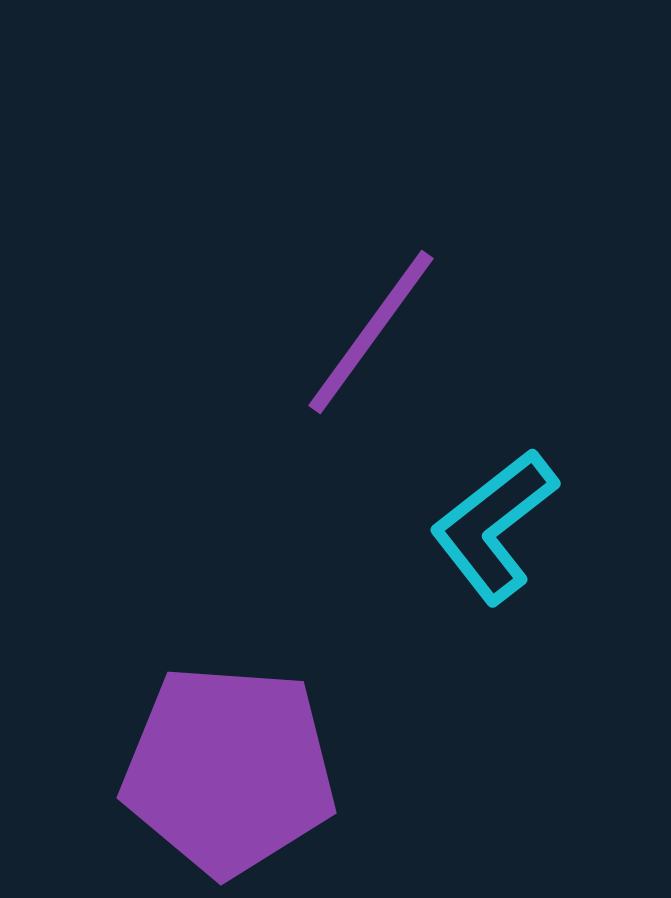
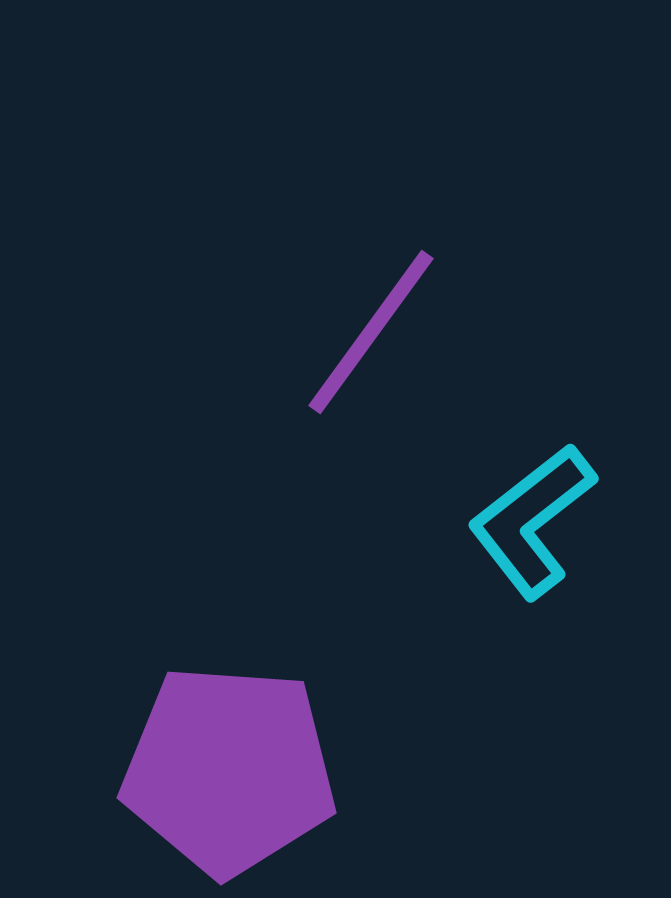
cyan L-shape: moved 38 px right, 5 px up
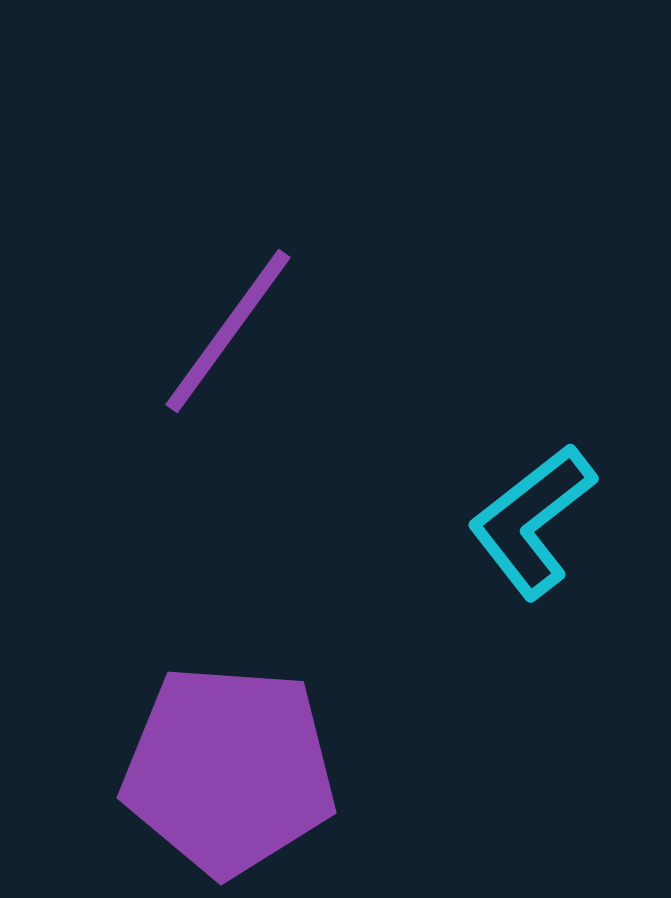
purple line: moved 143 px left, 1 px up
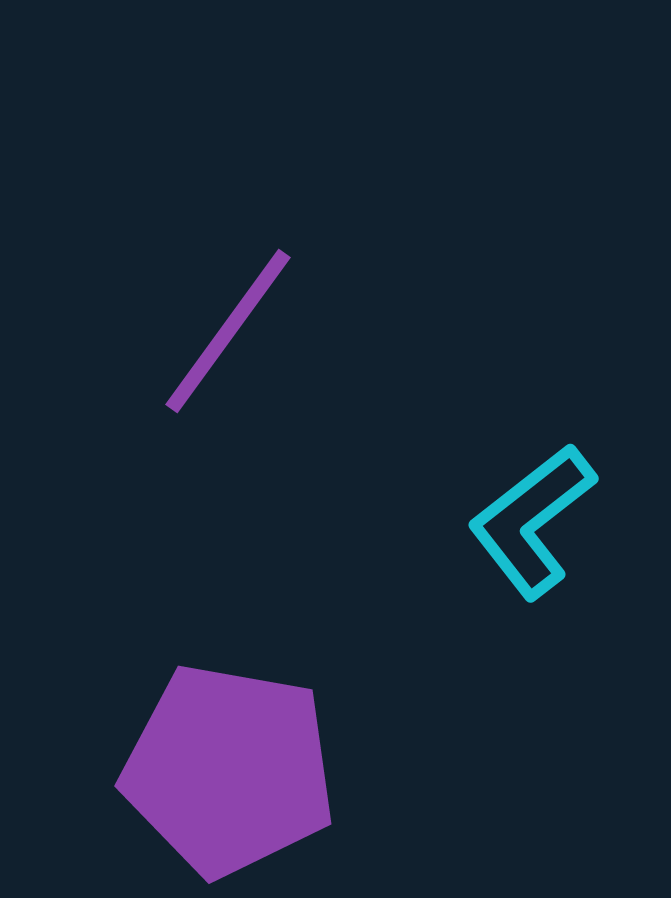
purple pentagon: rotated 6 degrees clockwise
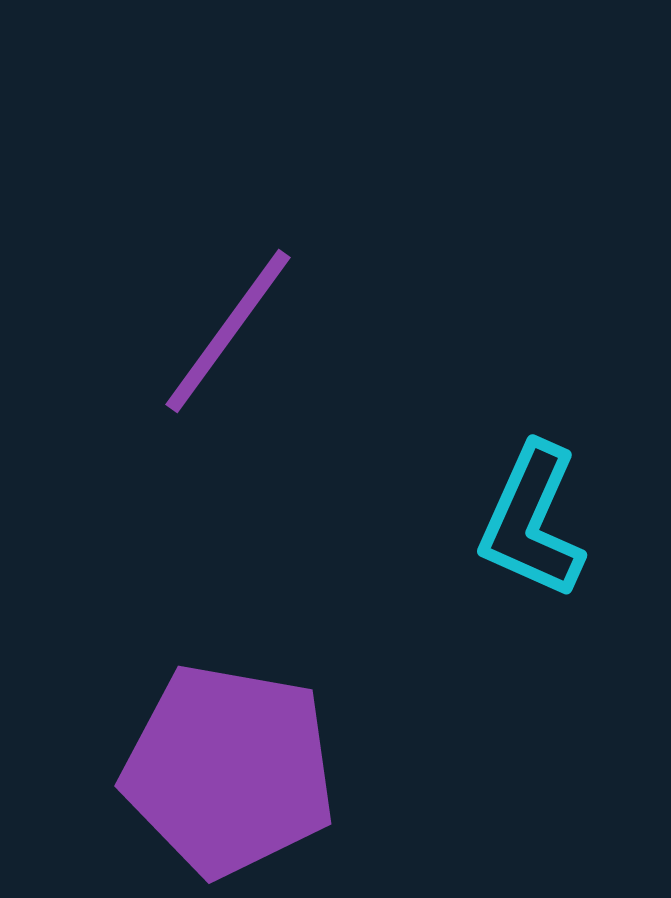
cyan L-shape: rotated 28 degrees counterclockwise
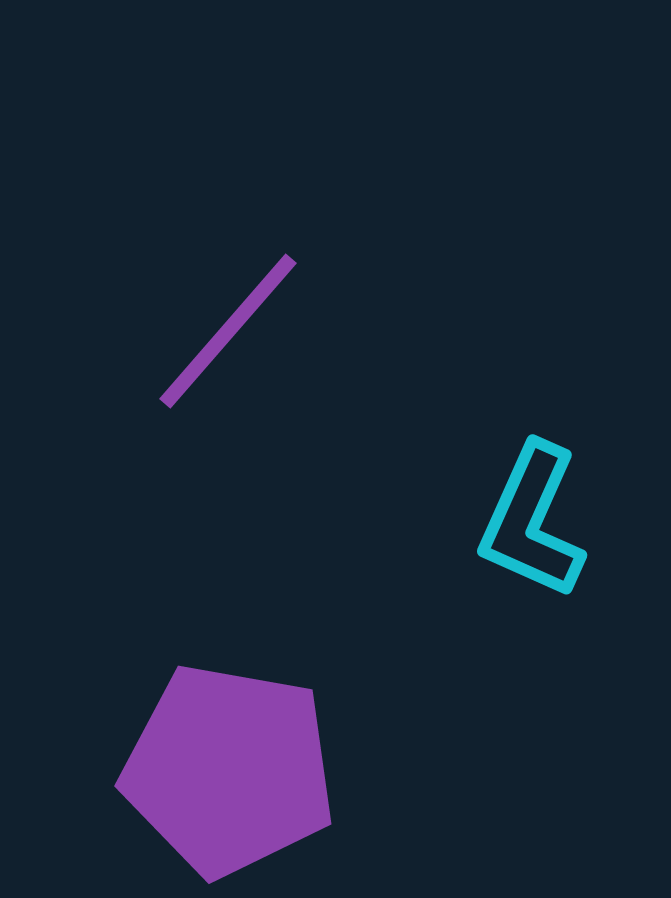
purple line: rotated 5 degrees clockwise
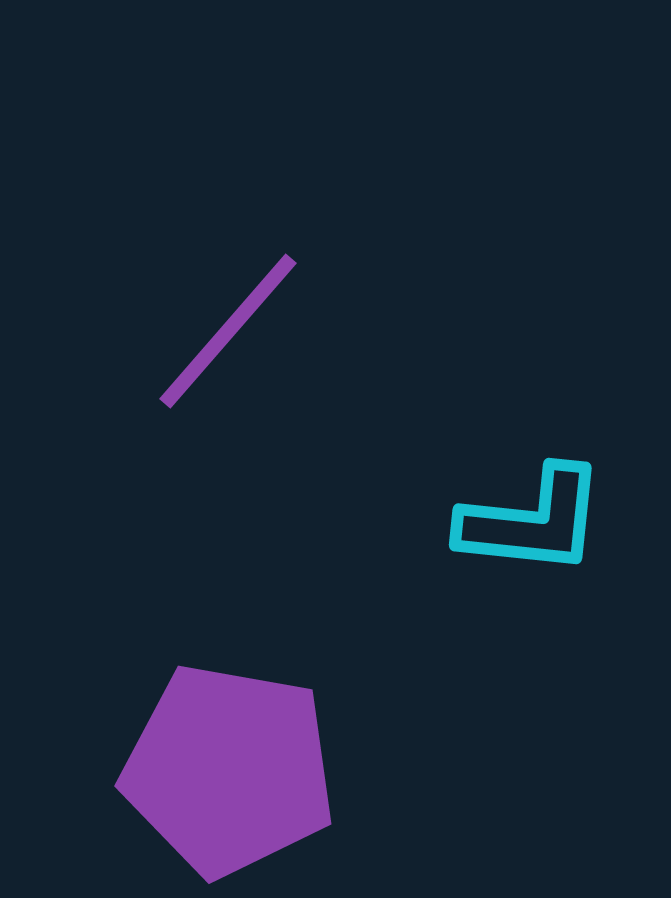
cyan L-shape: rotated 108 degrees counterclockwise
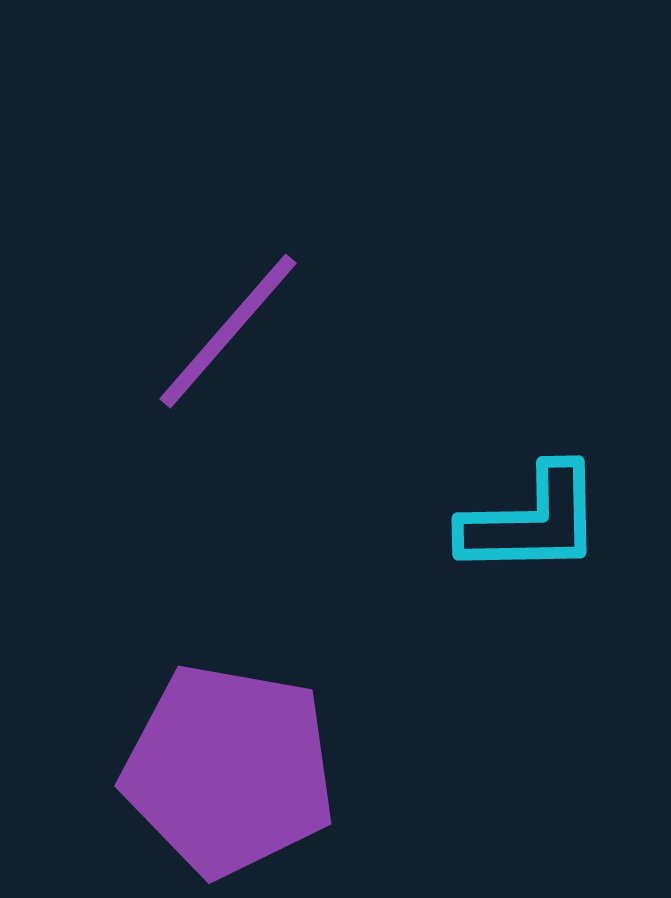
cyan L-shape: rotated 7 degrees counterclockwise
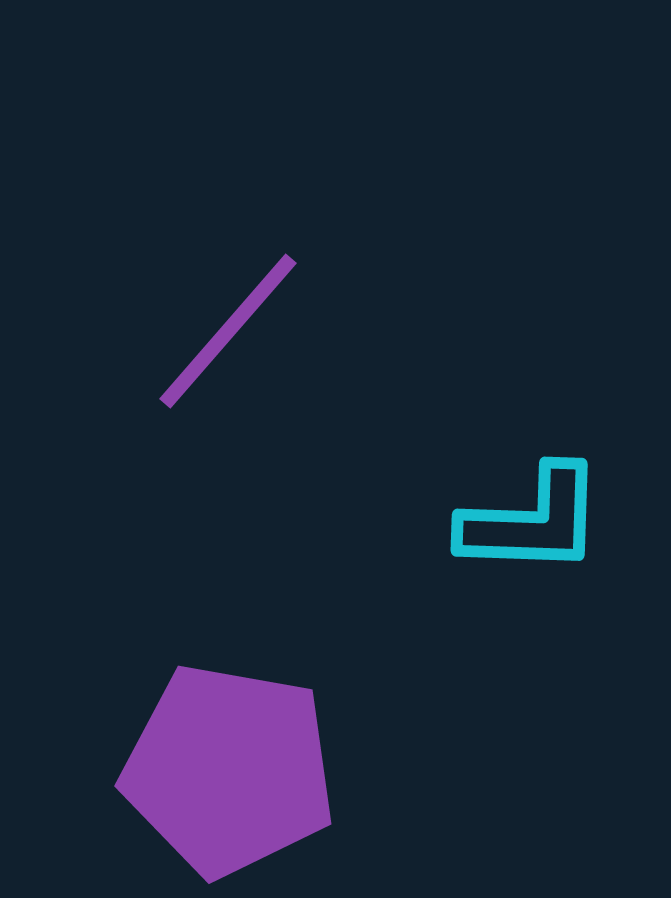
cyan L-shape: rotated 3 degrees clockwise
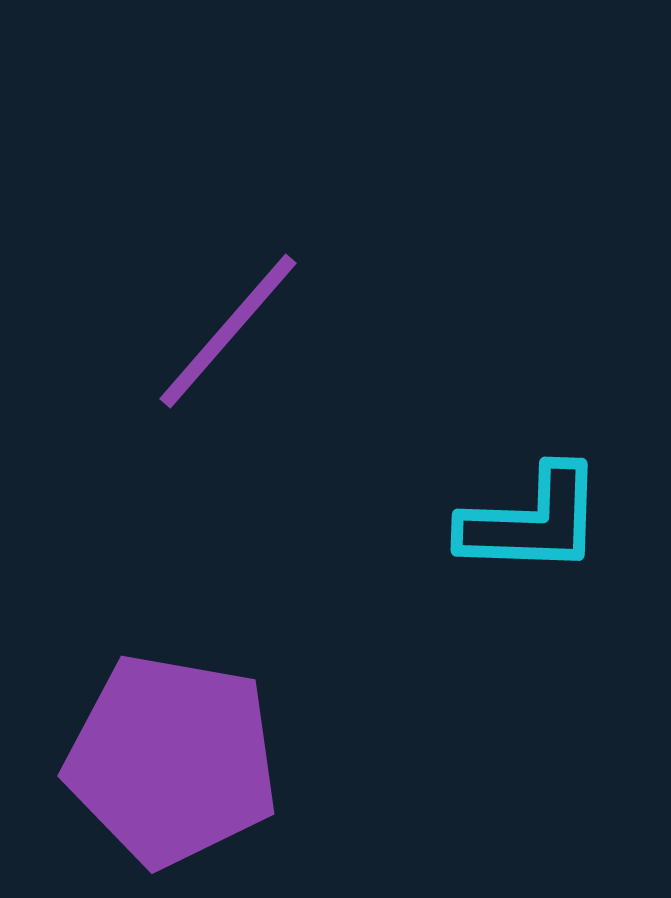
purple pentagon: moved 57 px left, 10 px up
